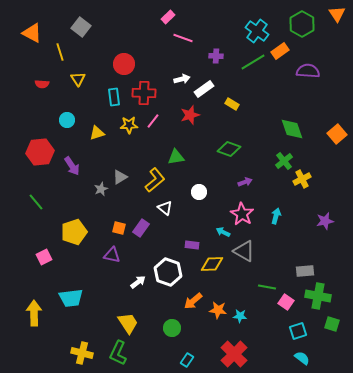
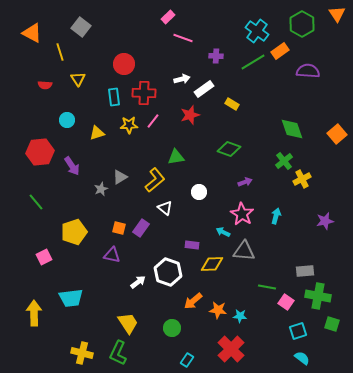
red semicircle at (42, 84): moved 3 px right, 1 px down
gray triangle at (244, 251): rotated 25 degrees counterclockwise
red cross at (234, 354): moved 3 px left, 5 px up
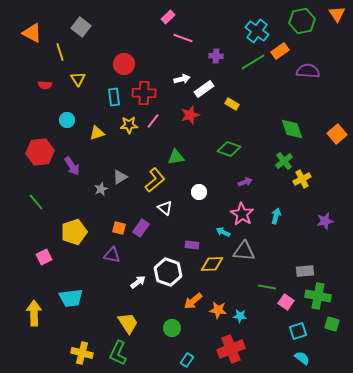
green hexagon at (302, 24): moved 3 px up; rotated 20 degrees clockwise
red cross at (231, 349): rotated 24 degrees clockwise
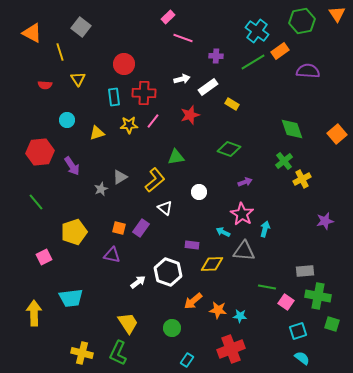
white rectangle at (204, 89): moved 4 px right, 2 px up
cyan arrow at (276, 216): moved 11 px left, 13 px down
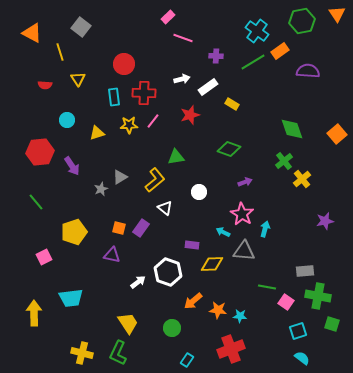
yellow cross at (302, 179): rotated 12 degrees counterclockwise
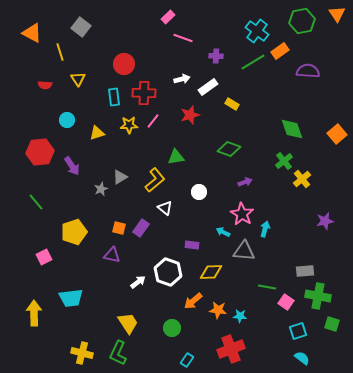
yellow diamond at (212, 264): moved 1 px left, 8 px down
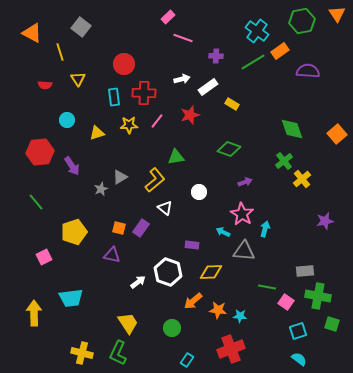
pink line at (153, 121): moved 4 px right
cyan semicircle at (302, 358): moved 3 px left, 1 px down
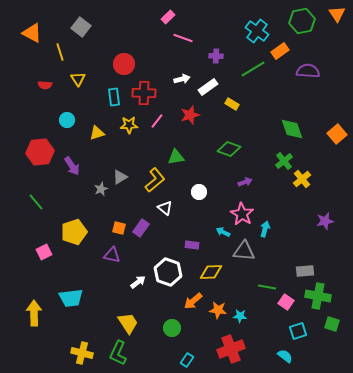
green line at (253, 62): moved 7 px down
pink square at (44, 257): moved 5 px up
cyan semicircle at (299, 359): moved 14 px left, 3 px up
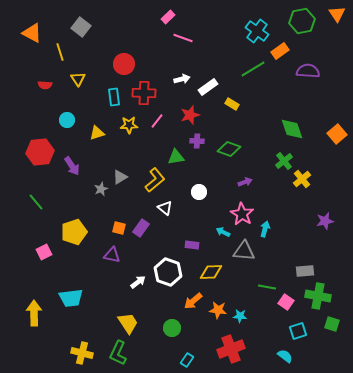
purple cross at (216, 56): moved 19 px left, 85 px down
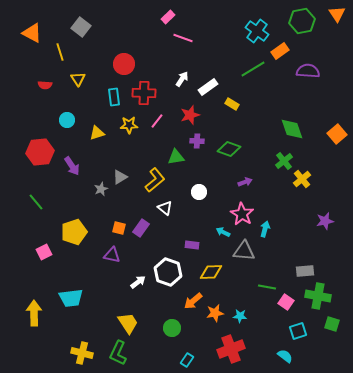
white arrow at (182, 79): rotated 42 degrees counterclockwise
orange star at (218, 310): moved 3 px left, 3 px down; rotated 18 degrees counterclockwise
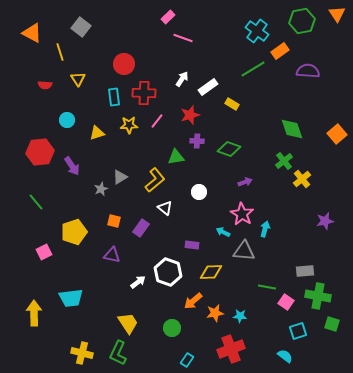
orange square at (119, 228): moved 5 px left, 7 px up
